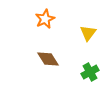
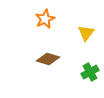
yellow triangle: moved 2 px left
brown diamond: rotated 40 degrees counterclockwise
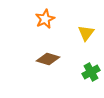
green cross: moved 1 px right
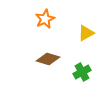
yellow triangle: rotated 24 degrees clockwise
green cross: moved 9 px left
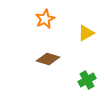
green cross: moved 5 px right, 8 px down
